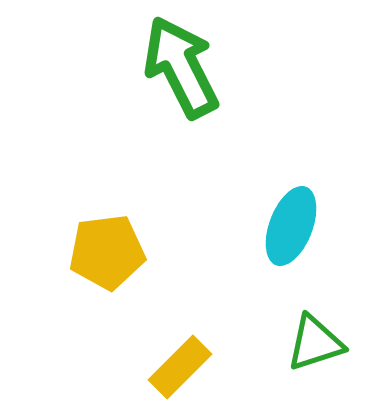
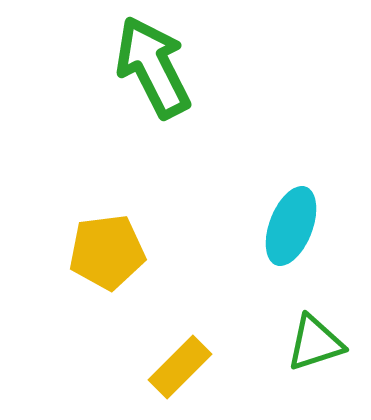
green arrow: moved 28 px left
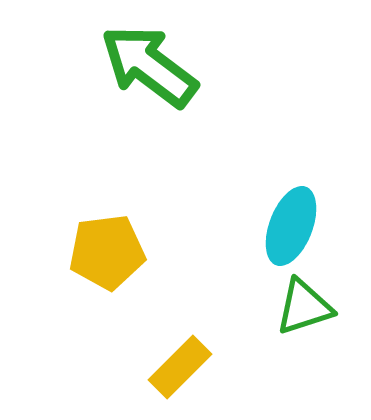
green arrow: moved 4 px left, 1 px up; rotated 26 degrees counterclockwise
green triangle: moved 11 px left, 36 px up
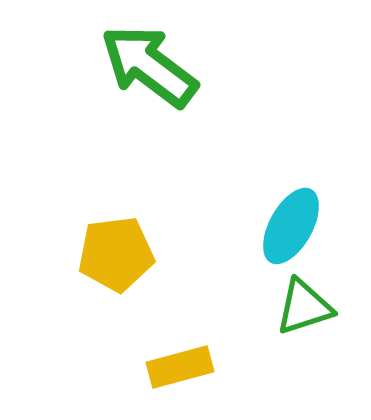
cyan ellipse: rotated 8 degrees clockwise
yellow pentagon: moved 9 px right, 2 px down
yellow rectangle: rotated 30 degrees clockwise
